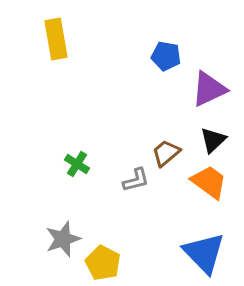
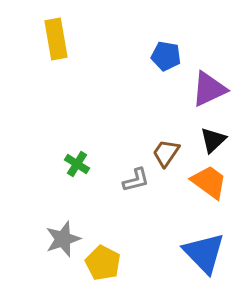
brown trapezoid: rotated 16 degrees counterclockwise
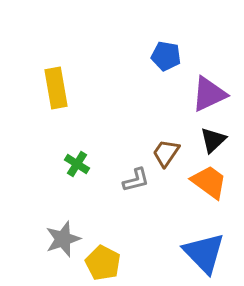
yellow rectangle: moved 49 px down
purple triangle: moved 5 px down
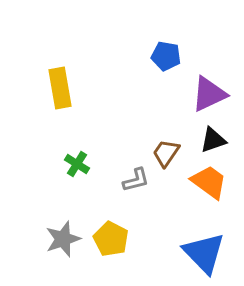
yellow rectangle: moved 4 px right
black triangle: rotated 24 degrees clockwise
yellow pentagon: moved 8 px right, 24 px up
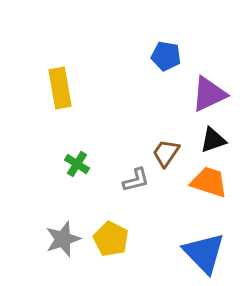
orange trapezoid: rotated 18 degrees counterclockwise
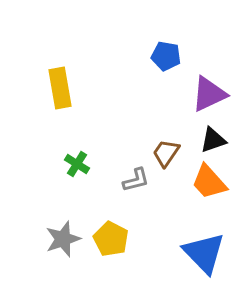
orange trapezoid: rotated 150 degrees counterclockwise
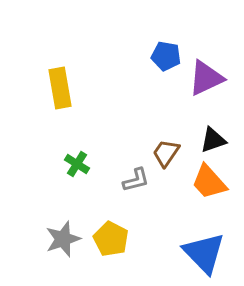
purple triangle: moved 3 px left, 16 px up
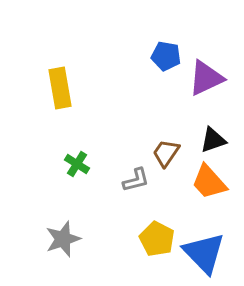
yellow pentagon: moved 46 px right
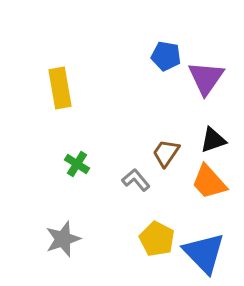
purple triangle: rotated 30 degrees counterclockwise
gray L-shape: rotated 116 degrees counterclockwise
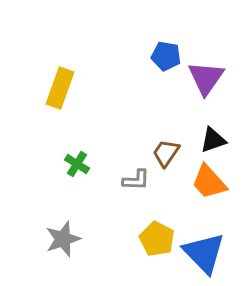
yellow rectangle: rotated 30 degrees clockwise
gray L-shape: rotated 132 degrees clockwise
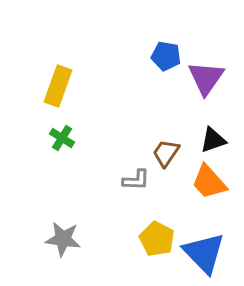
yellow rectangle: moved 2 px left, 2 px up
green cross: moved 15 px left, 26 px up
gray star: rotated 27 degrees clockwise
